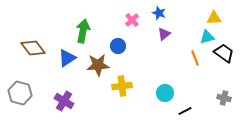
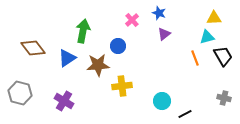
black trapezoid: moved 1 px left, 3 px down; rotated 25 degrees clockwise
cyan circle: moved 3 px left, 8 px down
black line: moved 3 px down
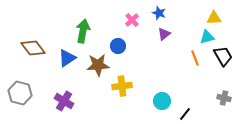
black line: rotated 24 degrees counterclockwise
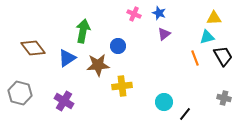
pink cross: moved 2 px right, 6 px up; rotated 24 degrees counterclockwise
cyan circle: moved 2 px right, 1 px down
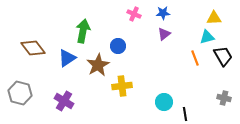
blue star: moved 4 px right; rotated 24 degrees counterclockwise
brown star: rotated 25 degrees counterclockwise
black line: rotated 48 degrees counterclockwise
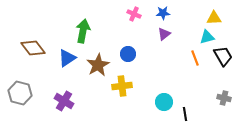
blue circle: moved 10 px right, 8 px down
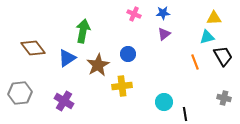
orange line: moved 4 px down
gray hexagon: rotated 20 degrees counterclockwise
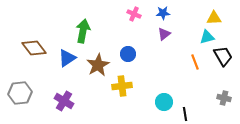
brown diamond: moved 1 px right
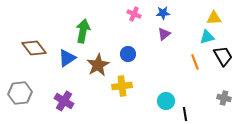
cyan circle: moved 2 px right, 1 px up
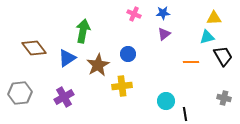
orange line: moved 4 px left; rotated 70 degrees counterclockwise
purple cross: moved 4 px up; rotated 30 degrees clockwise
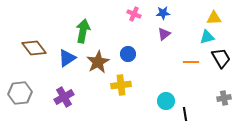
black trapezoid: moved 2 px left, 2 px down
brown star: moved 3 px up
yellow cross: moved 1 px left, 1 px up
gray cross: rotated 24 degrees counterclockwise
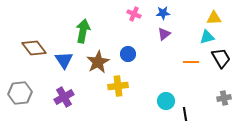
blue triangle: moved 3 px left, 2 px down; rotated 30 degrees counterclockwise
yellow cross: moved 3 px left, 1 px down
